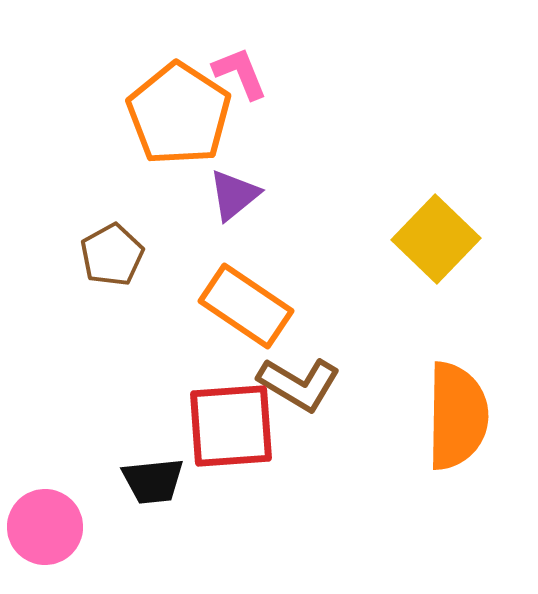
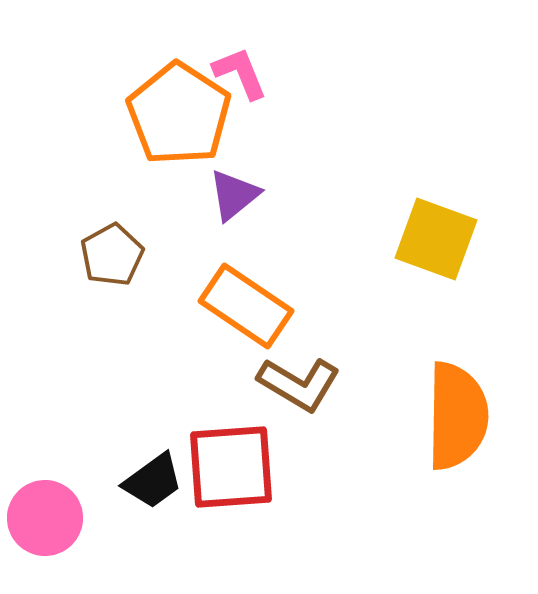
yellow square: rotated 24 degrees counterclockwise
red square: moved 41 px down
black trapezoid: rotated 30 degrees counterclockwise
pink circle: moved 9 px up
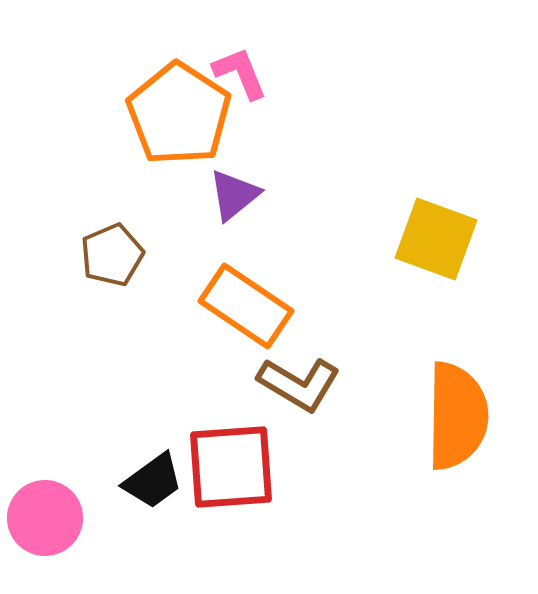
brown pentagon: rotated 6 degrees clockwise
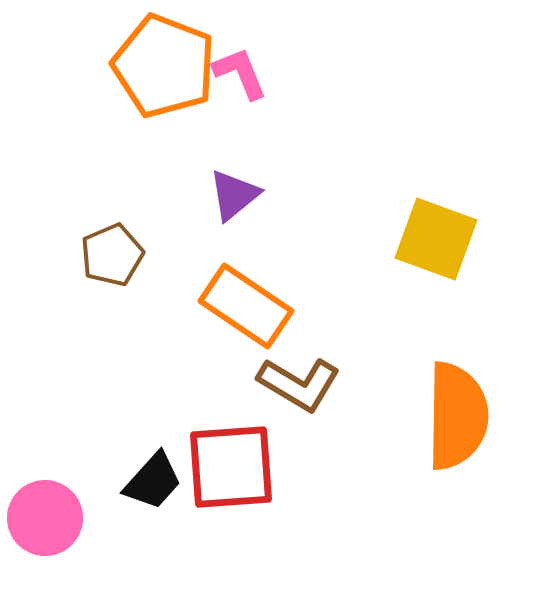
orange pentagon: moved 15 px left, 48 px up; rotated 12 degrees counterclockwise
black trapezoid: rotated 12 degrees counterclockwise
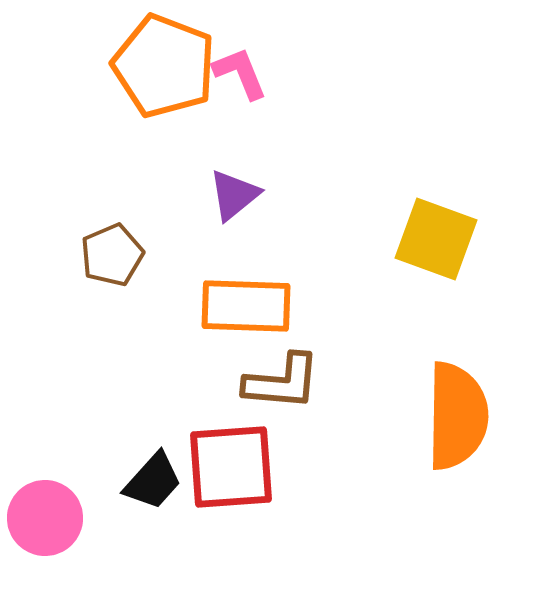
orange rectangle: rotated 32 degrees counterclockwise
brown L-shape: moved 17 px left, 2 px up; rotated 26 degrees counterclockwise
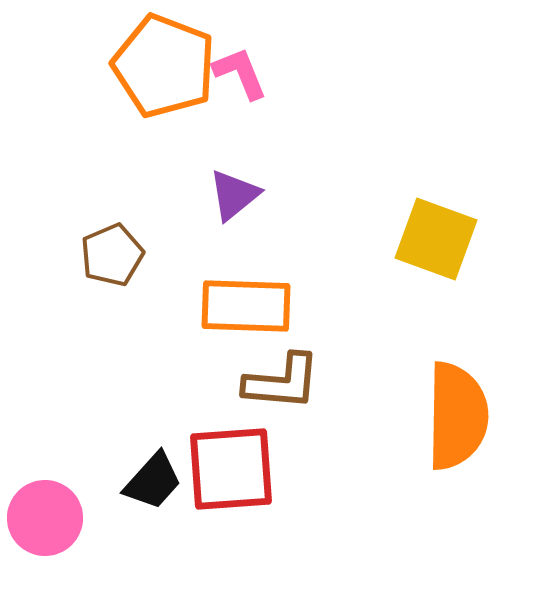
red square: moved 2 px down
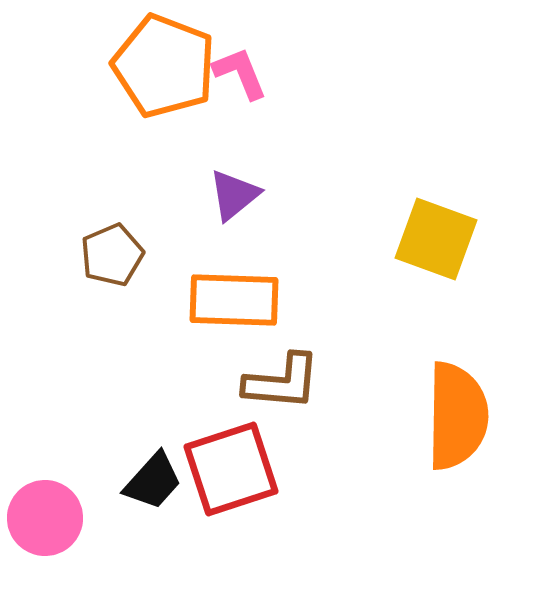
orange rectangle: moved 12 px left, 6 px up
red square: rotated 14 degrees counterclockwise
